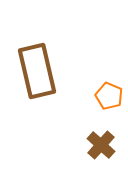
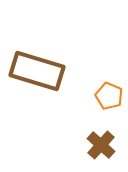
brown rectangle: rotated 60 degrees counterclockwise
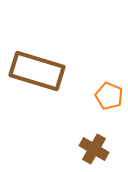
brown cross: moved 7 px left, 4 px down; rotated 12 degrees counterclockwise
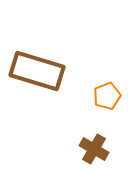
orange pentagon: moved 2 px left; rotated 28 degrees clockwise
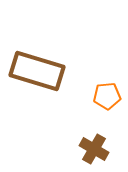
orange pentagon: rotated 16 degrees clockwise
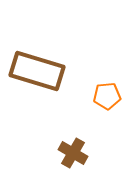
brown cross: moved 21 px left, 4 px down
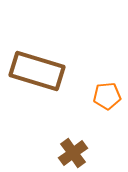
brown cross: rotated 24 degrees clockwise
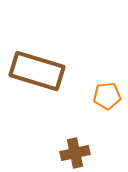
brown cross: moved 2 px right; rotated 24 degrees clockwise
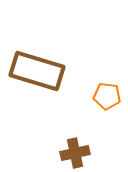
orange pentagon: rotated 12 degrees clockwise
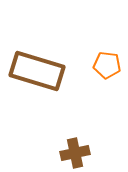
orange pentagon: moved 31 px up
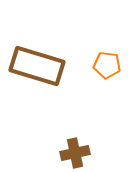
brown rectangle: moved 5 px up
